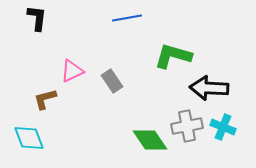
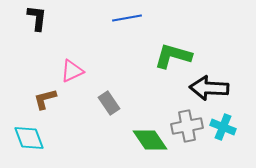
gray rectangle: moved 3 px left, 22 px down
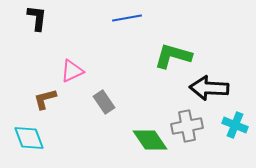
gray rectangle: moved 5 px left, 1 px up
cyan cross: moved 12 px right, 2 px up
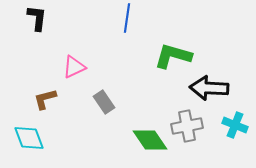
blue line: rotated 72 degrees counterclockwise
pink triangle: moved 2 px right, 4 px up
